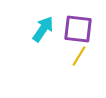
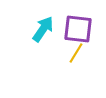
yellow line: moved 3 px left, 3 px up
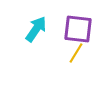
cyan arrow: moved 7 px left
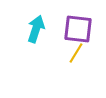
cyan arrow: rotated 16 degrees counterclockwise
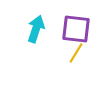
purple square: moved 2 px left
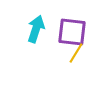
purple square: moved 4 px left, 3 px down
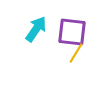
cyan arrow: rotated 16 degrees clockwise
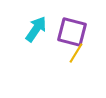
purple square: rotated 8 degrees clockwise
